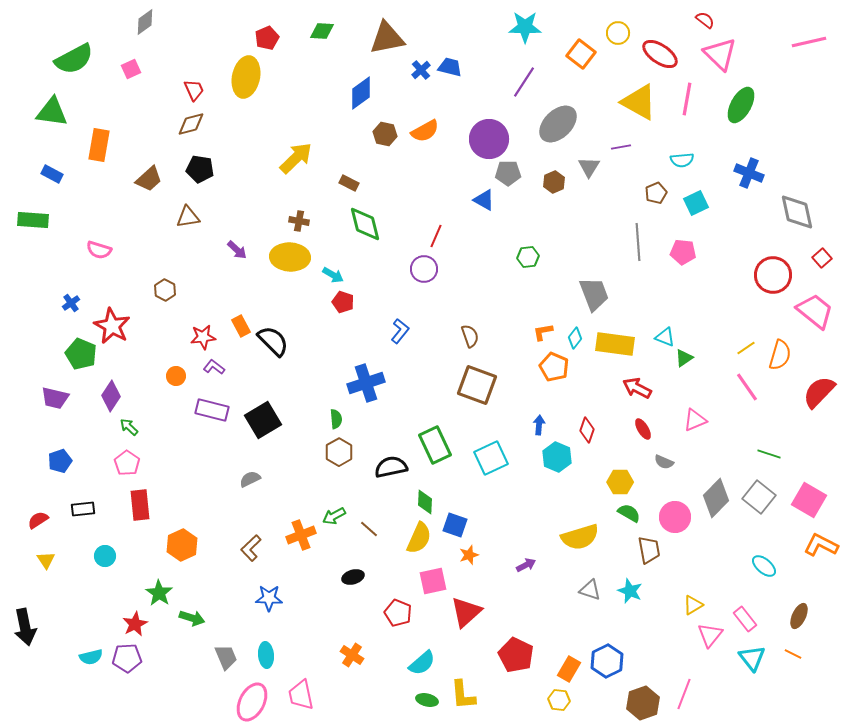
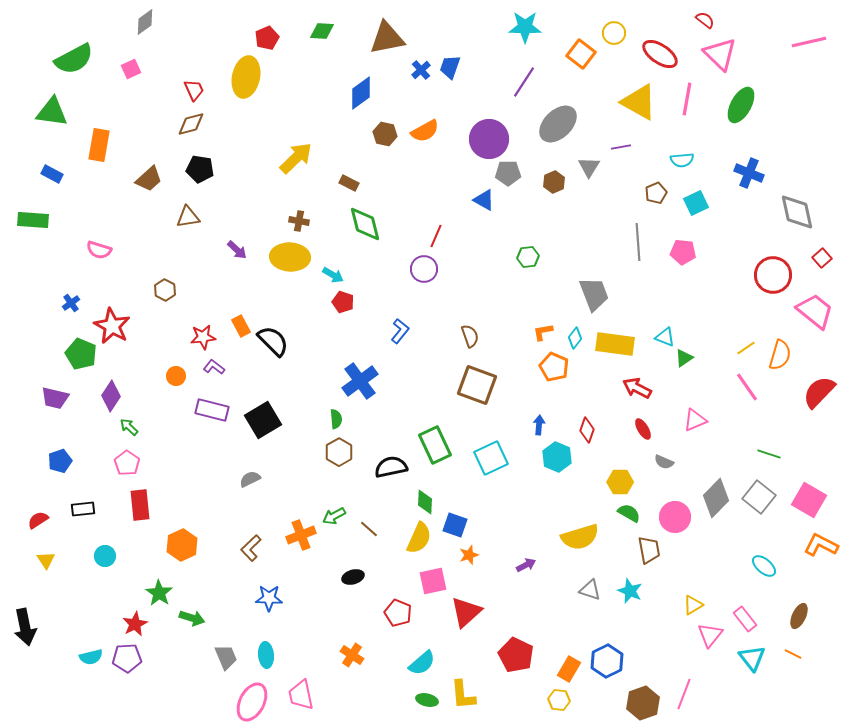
yellow circle at (618, 33): moved 4 px left
blue trapezoid at (450, 67): rotated 85 degrees counterclockwise
blue cross at (366, 383): moved 6 px left, 2 px up; rotated 18 degrees counterclockwise
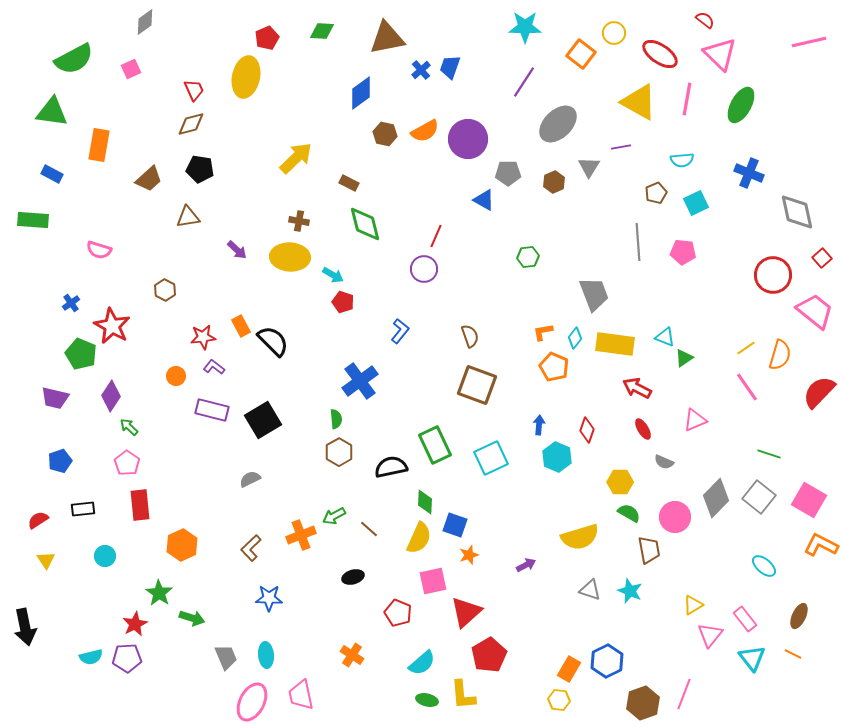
purple circle at (489, 139): moved 21 px left
red pentagon at (516, 655): moved 27 px left; rotated 16 degrees clockwise
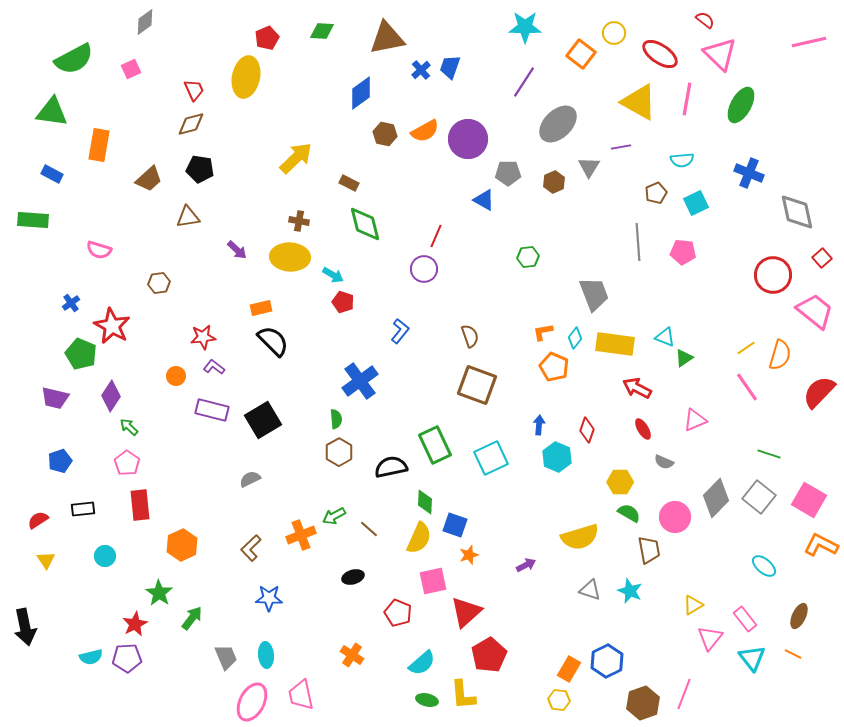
brown hexagon at (165, 290): moved 6 px left, 7 px up; rotated 25 degrees clockwise
orange rectangle at (241, 326): moved 20 px right, 18 px up; rotated 75 degrees counterclockwise
green arrow at (192, 618): rotated 70 degrees counterclockwise
pink triangle at (710, 635): moved 3 px down
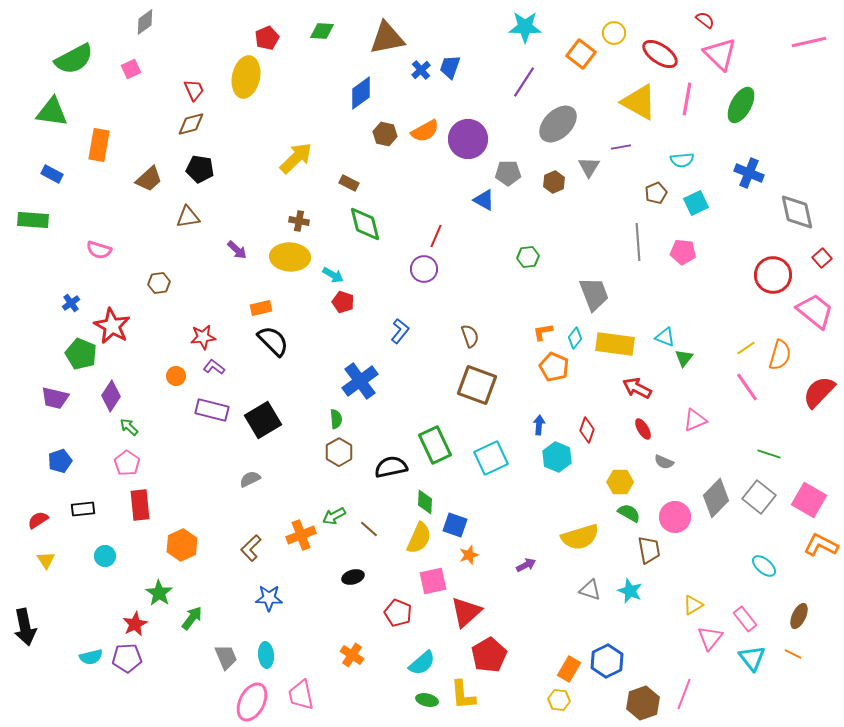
green triangle at (684, 358): rotated 18 degrees counterclockwise
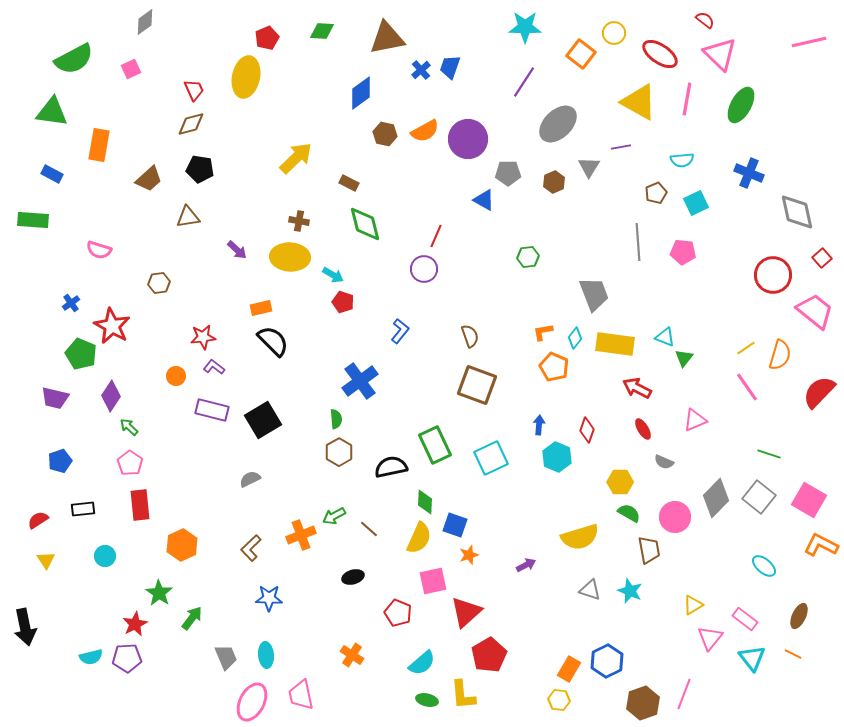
pink pentagon at (127, 463): moved 3 px right
pink rectangle at (745, 619): rotated 15 degrees counterclockwise
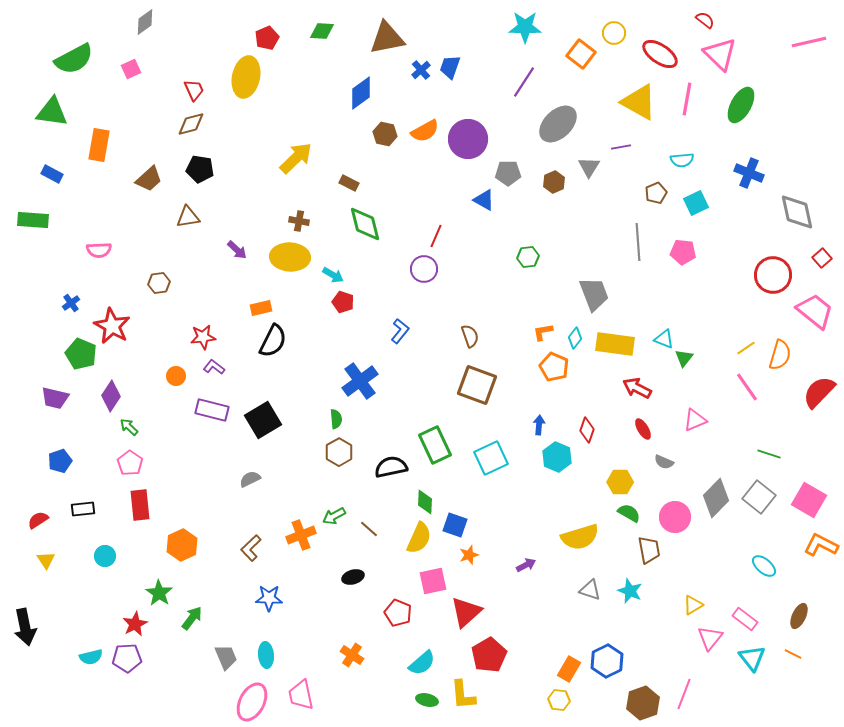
pink semicircle at (99, 250): rotated 20 degrees counterclockwise
cyan triangle at (665, 337): moved 1 px left, 2 px down
black semicircle at (273, 341): rotated 72 degrees clockwise
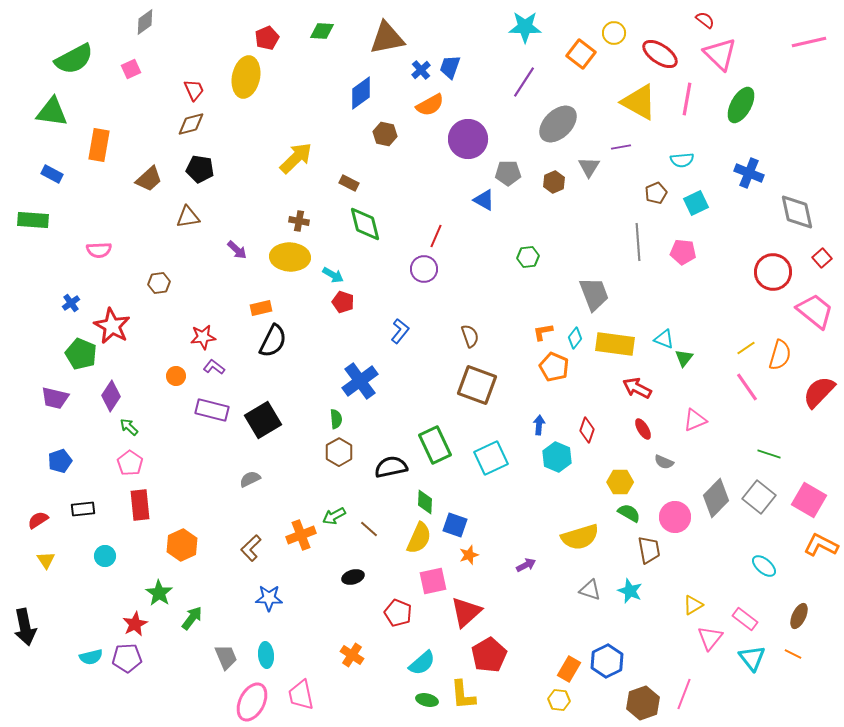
orange semicircle at (425, 131): moved 5 px right, 26 px up
red circle at (773, 275): moved 3 px up
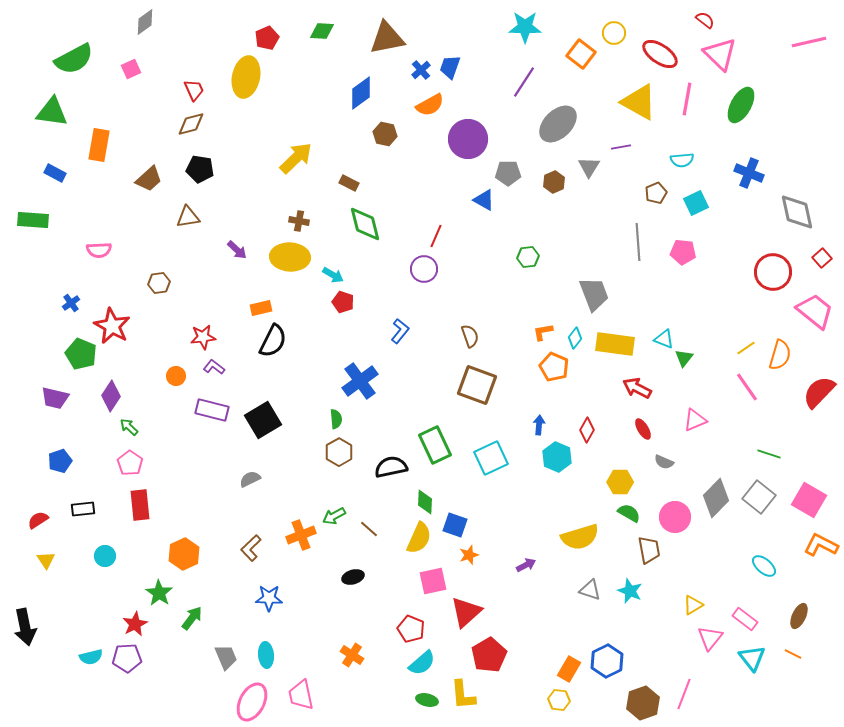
blue rectangle at (52, 174): moved 3 px right, 1 px up
red diamond at (587, 430): rotated 10 degrees clockwise
orange hexagon at (182, 545): moved 2 px right, 9 px down
red pentagon at (398, 613): moved 13 px right, 16 px down
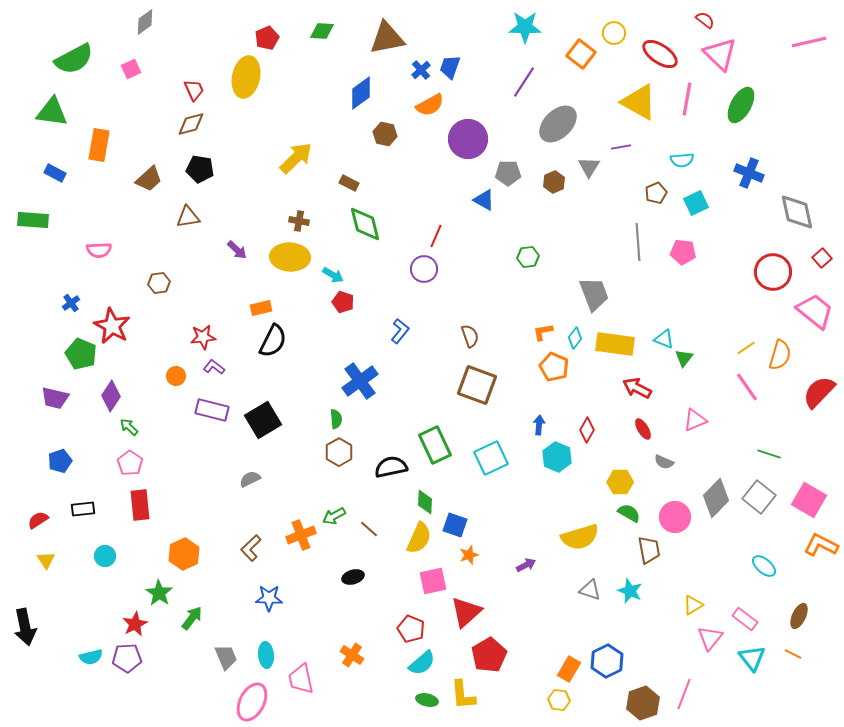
pink trapezoid at (301, 695): moved 16 px up
